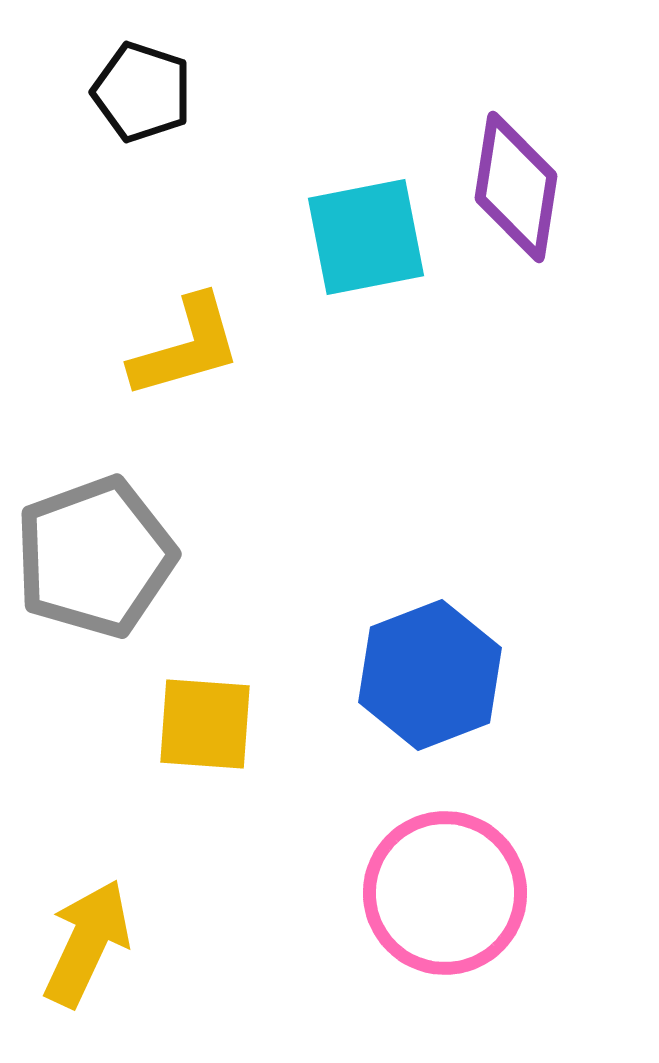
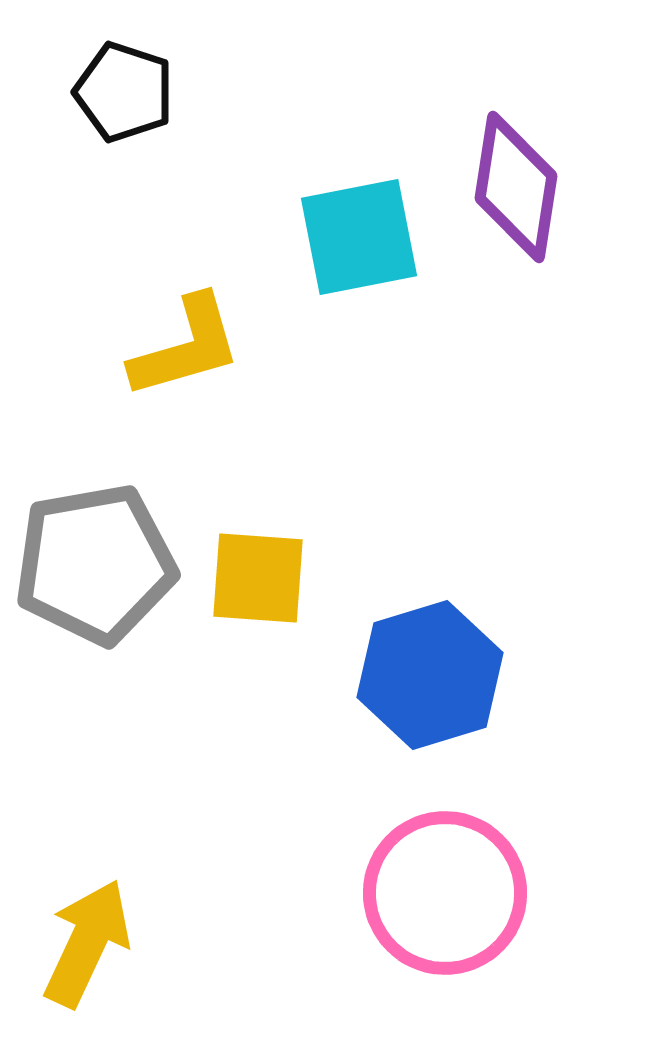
black pentagon: moved 18 px left
cyan square: moved 7 px left
gray pentagon: moved 7 px down; rotated 10 degrees clockwise
blue hexagon: rotated 4 degrees clockwise
yellow square: moved 53 px right, 146 px up
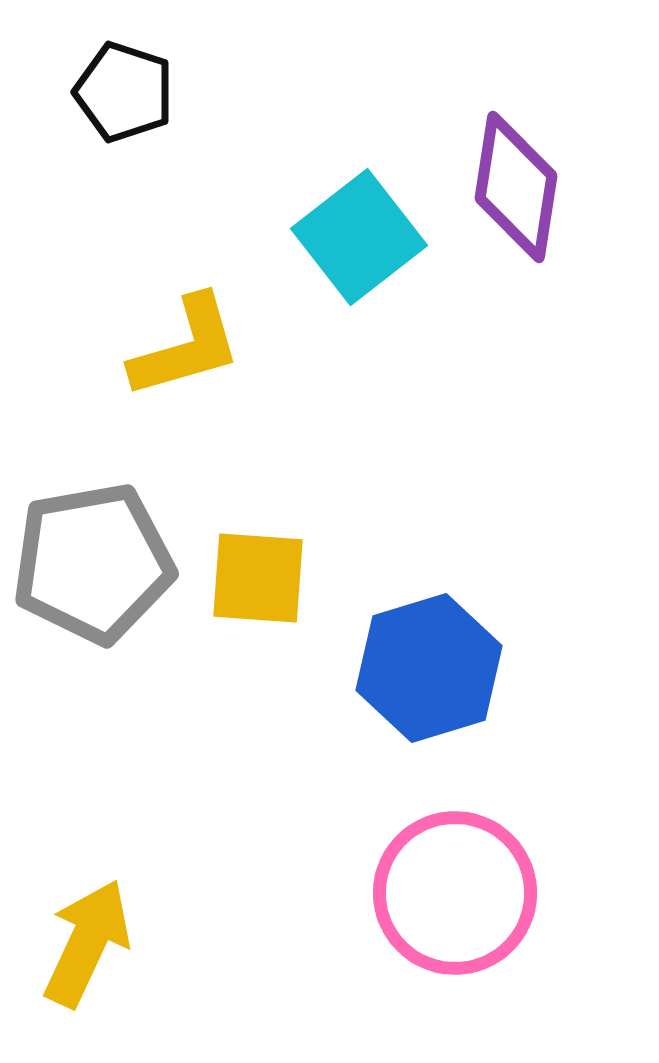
cyan square: rotated 27 degrees counterclockwise
gray pentagon: moved 2 px left, 1 px up
blue hexagon: moved 1 px left, 7 px up
pink circle: moved 10 px right
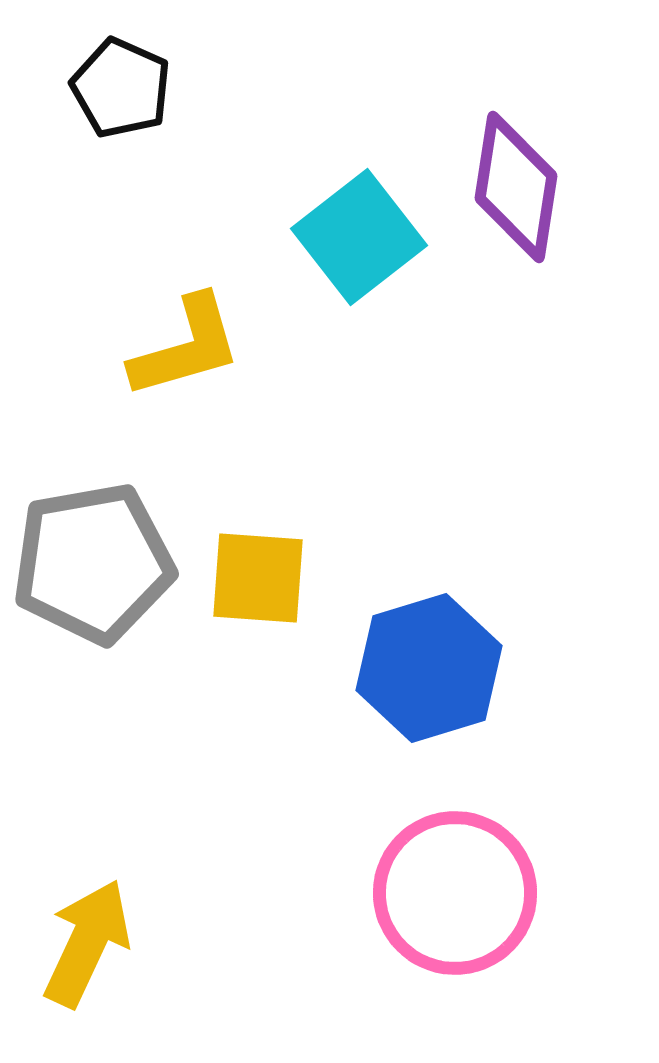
black pentagon: moved 3 px left, 4 px up; rotated 6 degrees clockwise
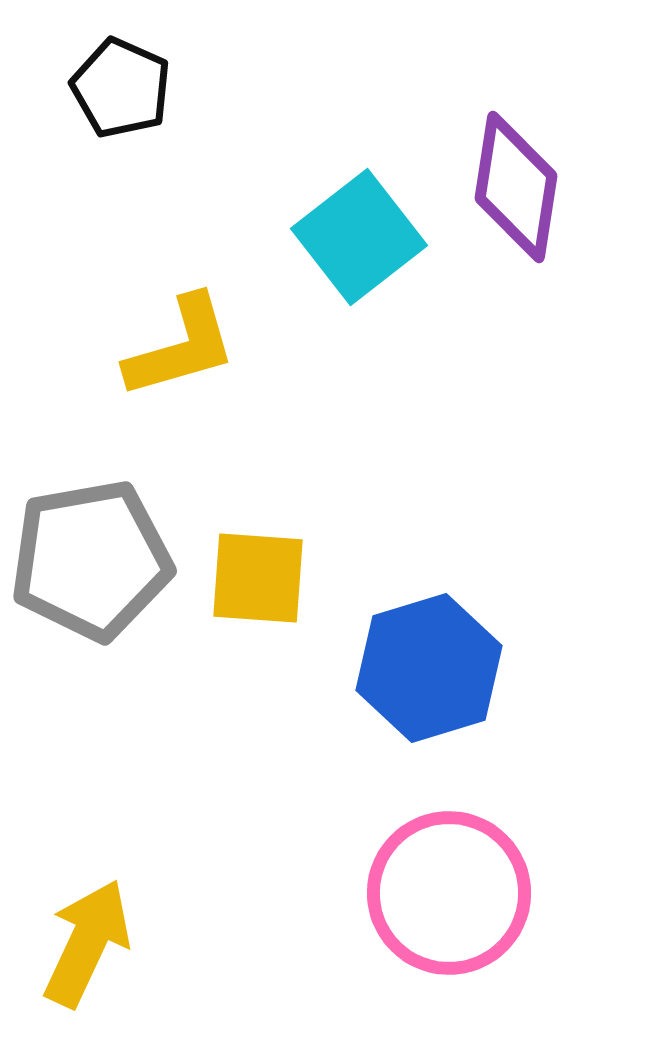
yellow L-shape: moved 5 px left
gray pentagon: moved 2 px left, 3 px up
pink circle: moved 6 px left
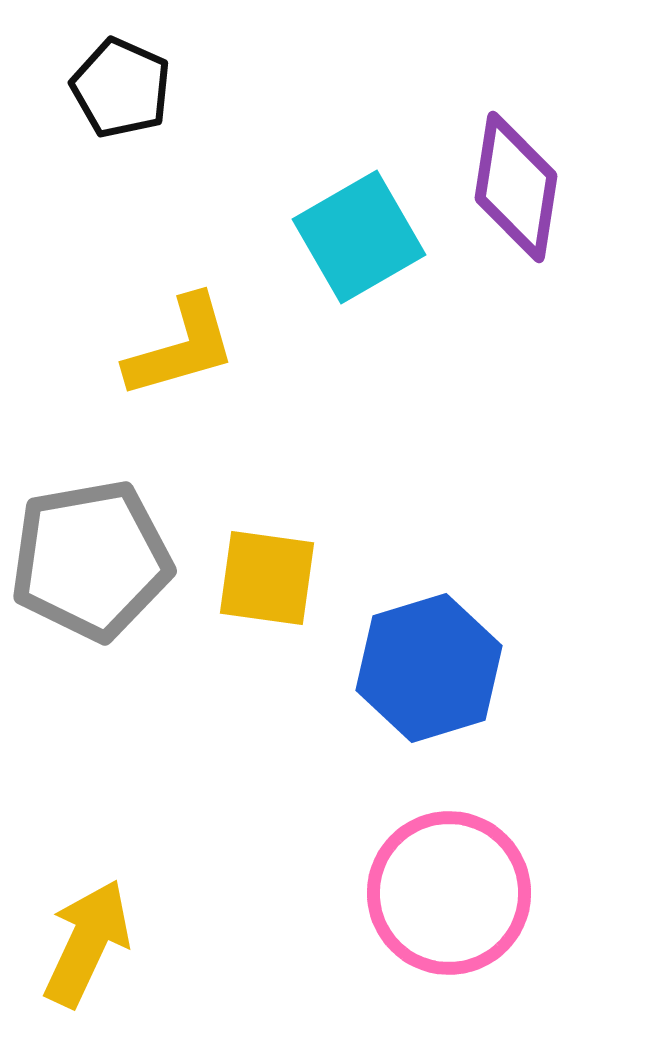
cyan square: rotated 8 degrees clockwise
yellow square: moved 9 px right; rotated 4 degrees clockwise
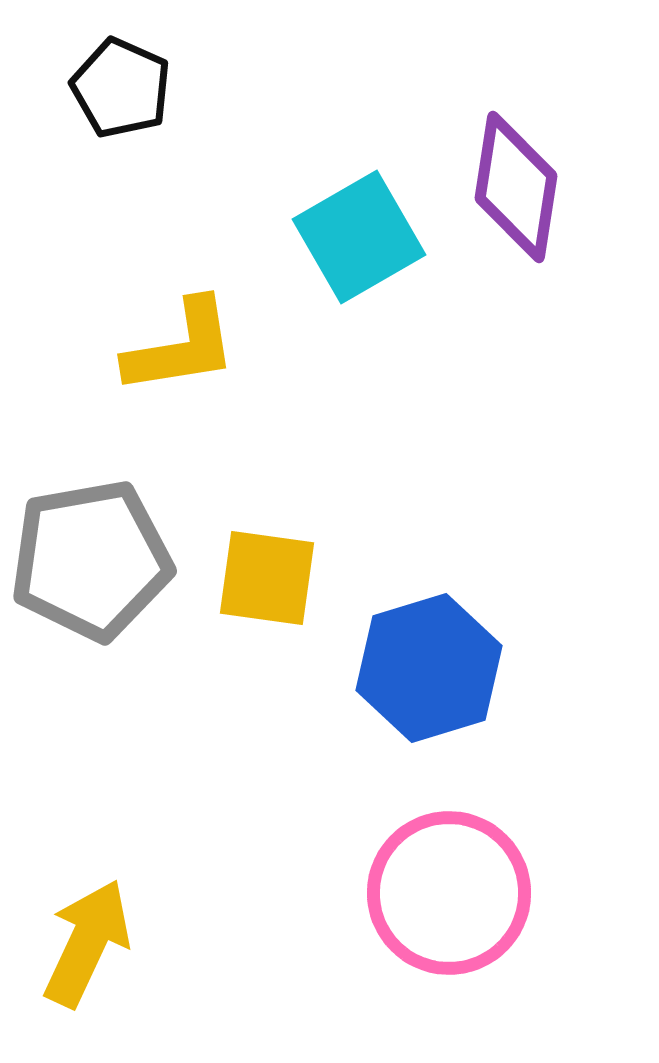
yellow L-shape: rotated 7 degrees clockwise
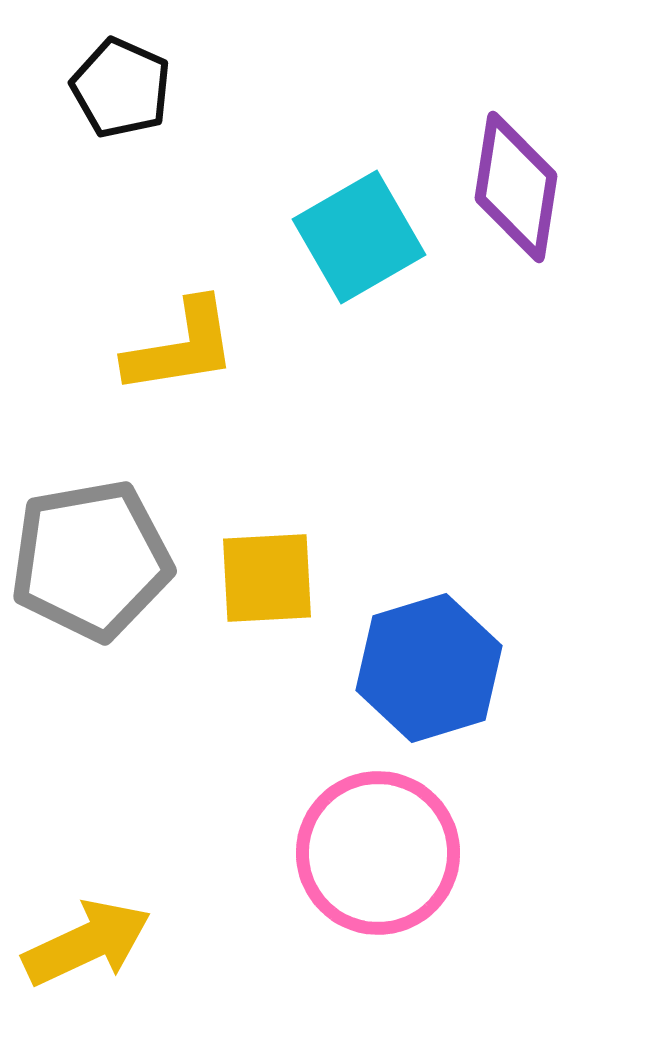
yellow square: rotated 11 degrees counterclockwise
pink circle: moved 71 px left, 40 px up
yellow arrow: rotated 40 degrees clockwise
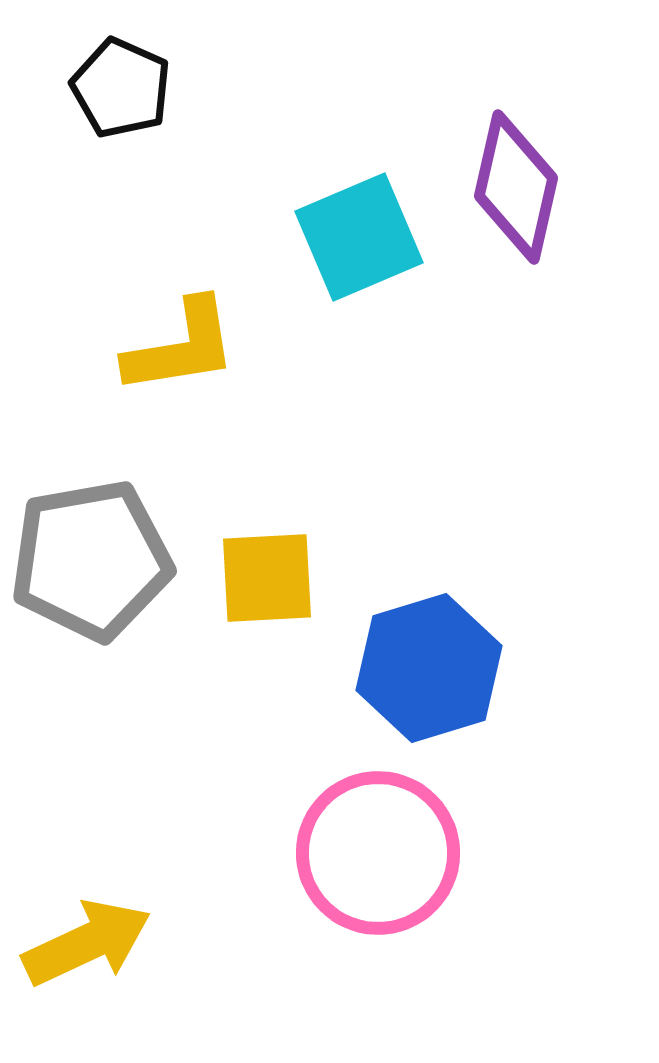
purple diamond: rotated 4 degrees clockwise
cyan square: rotated 7 degrees clockwise
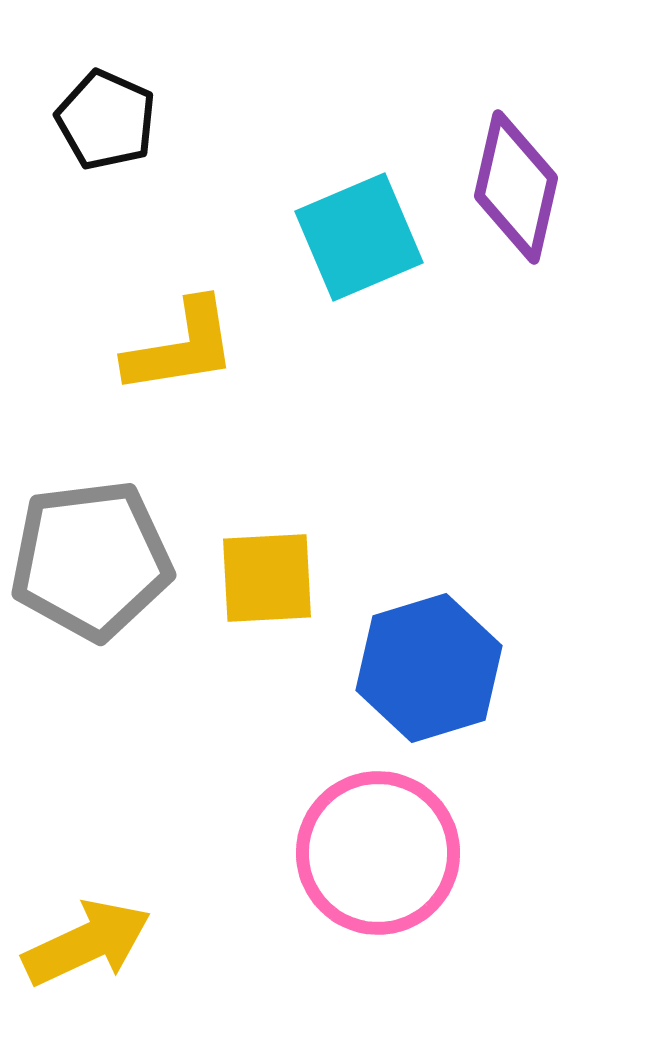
black pentagon: moved 15 px left, 32 px down
gray pentagon: rotated 3 degrees clockwise
